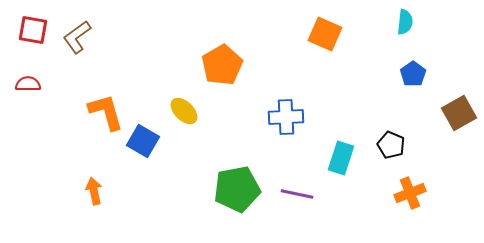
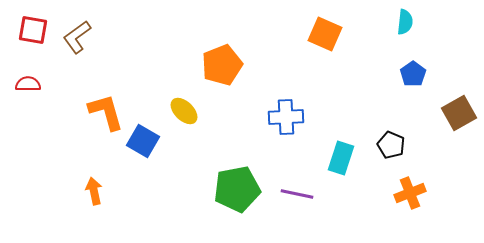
orange pentagon: rotated 9 degrees clockwise
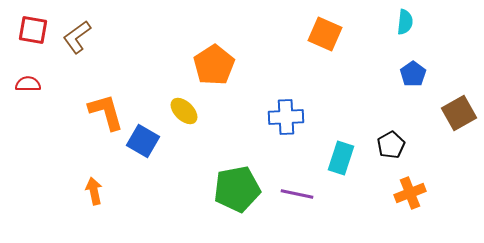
orange pentagon: moved 8 px left; rotated 12 degrees counterclockwise
black pentagon: rotated 20 degrees clockwise
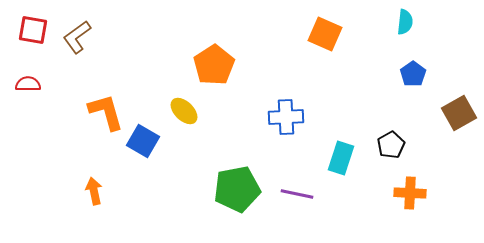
orange cross: rotated 24 degrees clockwise
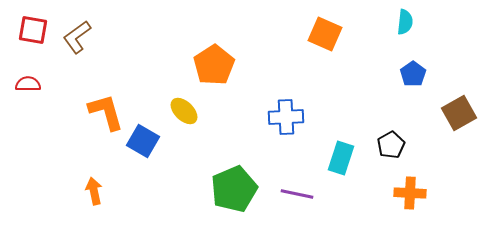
green pentagon: moved 3 px left; rotated 12 degrees counterclockwise
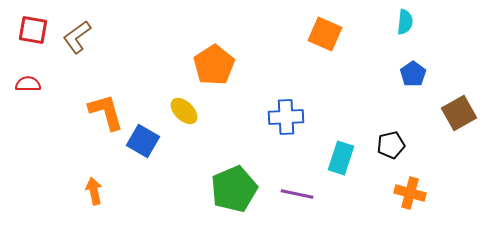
black pentagon: rotated 16 degrees clockwise
orange cross: rotated 12 degrees clockwise
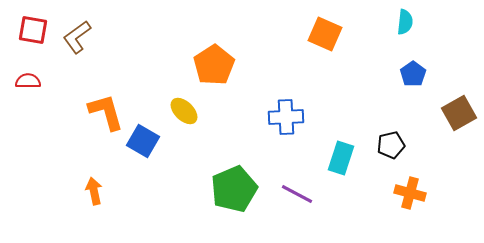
red semicircle: moved 3 px up
purple line: rotated 16 degrees clockwise
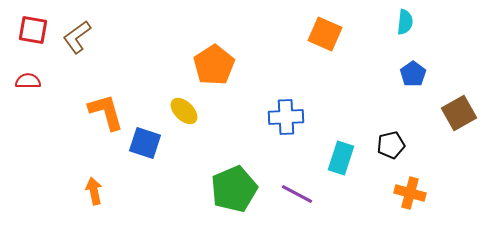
blue square: moved 2 px right, 2 px down; rotated 12 degrees counterclockwise
